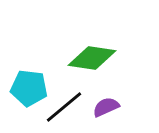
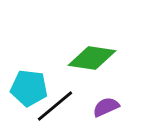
black line: moved 9 px left, 1 px up
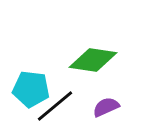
green diamond: moved 1 px right, 2 px down
cyan pentagon: moved 2 px right, 1 px down
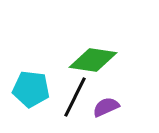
black line: moved 20 px right, 9 px up; rotated 24 degrees counterclockwise
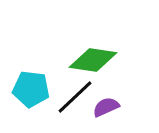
black line: rotated 21 degrees clockwise
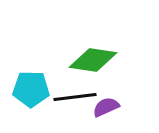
cyan pentagon: rotated 6 degrees counterclockwise
black line: rotated 36 degrees clockwise
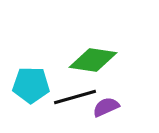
cyan pentagon: moved 4 px up
black line: rotated 9 degrees counterclockwise
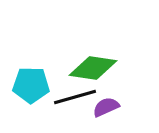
green diamond: moved 8 px down
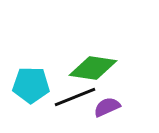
black line: rotated 6 degrees counterclockwise
purple semicircle: moved 1 px right
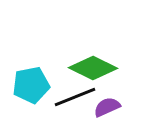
green diamond: rotated 18 degrees clockwise
cyan pentagon: rotated 12 degrees counterclockwise
